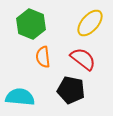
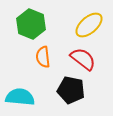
yellow ellipse: moved 1 px left, 2 px down; rotated 8 degrees clockwise
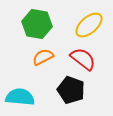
green hexagon: moved 6 px right; rotated 12 degrees counterclockwise
orange semicircle: rotated 70 degrees clockwise
black pentagon: rotated 8 degrees clockwise
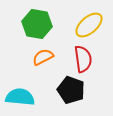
red semicircle: rotated 44 degrees clockwise
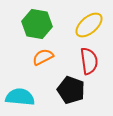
red semicircle: moved 6 px right, 2 px down
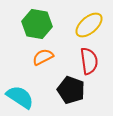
cyan semicircle: rotated 28 degrees clockwise
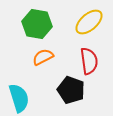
yellow ellipse: moved 3 px up
cyan semicircle: moved 1 px left, 1 px down; rotated 40 degrees clockwise
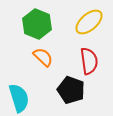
green hexagon: rotated 12 degrees clockwise
orange semicircle: rotated 70 degrees clockwise
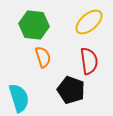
green hexagon: moved 3 px left, 1 px down; rotated 16 degrees counterclockwise
orange semicircle: rotated 30 degrees clockwise
